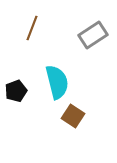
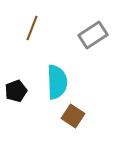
cyan semicircle: rotated 12 degrees clockwise
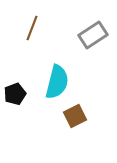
cyan semicircle: rotated 16 degrees clockwise
black pentagon: moved 1 px left, 3 px down
brown square: moved 2 px right; rotated 30 degrees clockwise
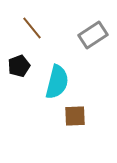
brown line: rotated 60 degrees counterclockwise
black pentagon: moved 4 px right, 28 px up
brown square: rotated 25 degrees clockwise
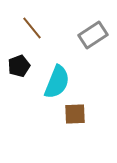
cyan semicircle: rotated 8 degrees clockwise
brown square: moved 2 px up
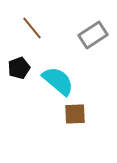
black pentagon: moved 2 px down
cyan semicircle: moved 1 px right, 1 px up; rotated 72 degrees counterclockwise
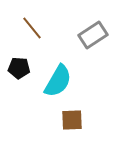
black pentagon: rotated 25 degrees clockwise
cyan semicircle: rotated 80 degrees clockwise
brown square: moved 3 px left, 6 px down
